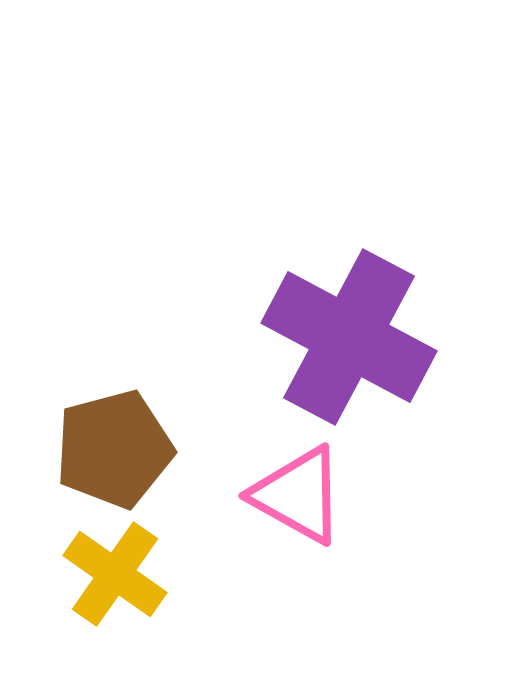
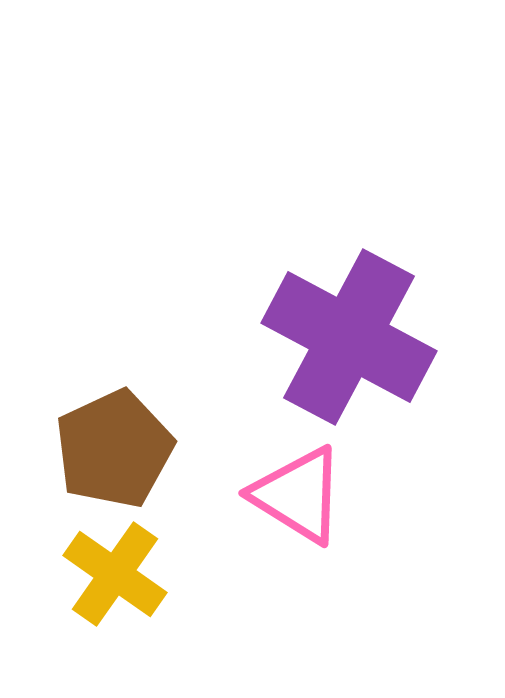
brown pentagon: rotated 10 degrees counterclockwise
pink triangle: rotated 3 degrees clockwise
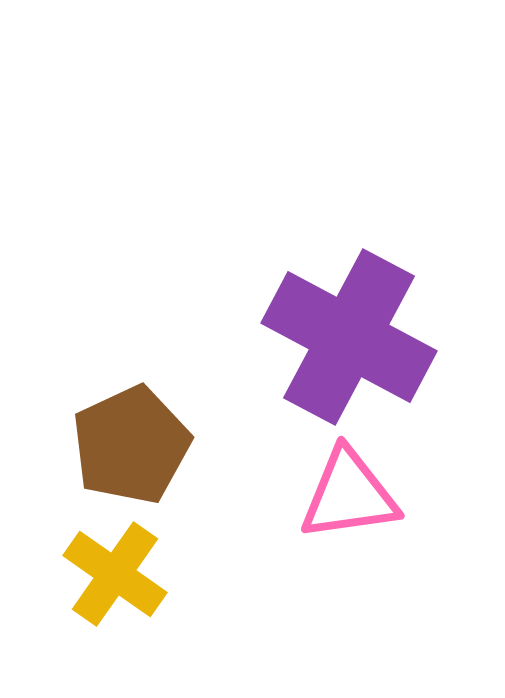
brown pentagon: moved 17 px right, 4 px up
pink triangle: moved 51 px right; rotated 40 degrees counterclockwise
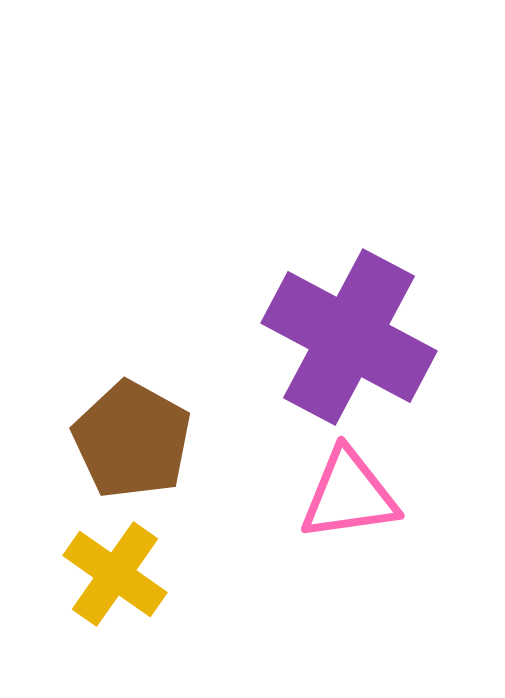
brown pentagon: moved 1 px right, 5 px up; rotated 18 degrees counterclockwise
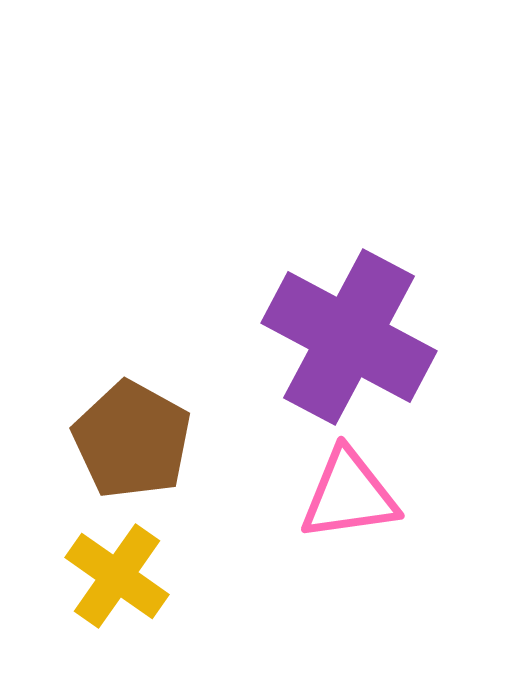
yellow cross: moved 2 px right, 2 px down
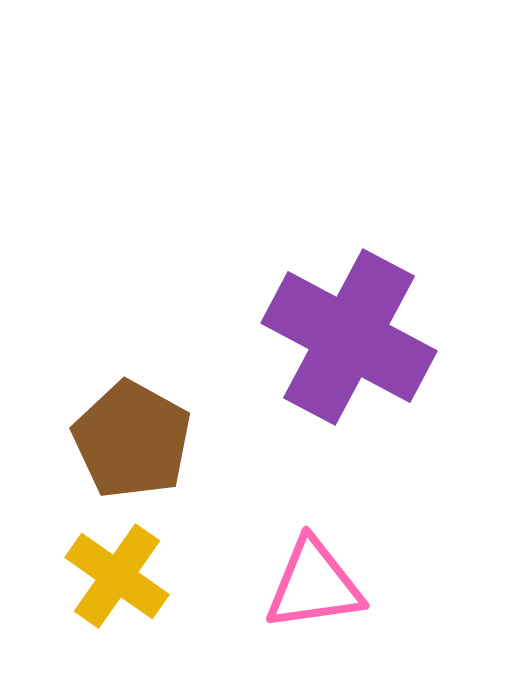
pink triangle: moved 35 px left, 90 px down
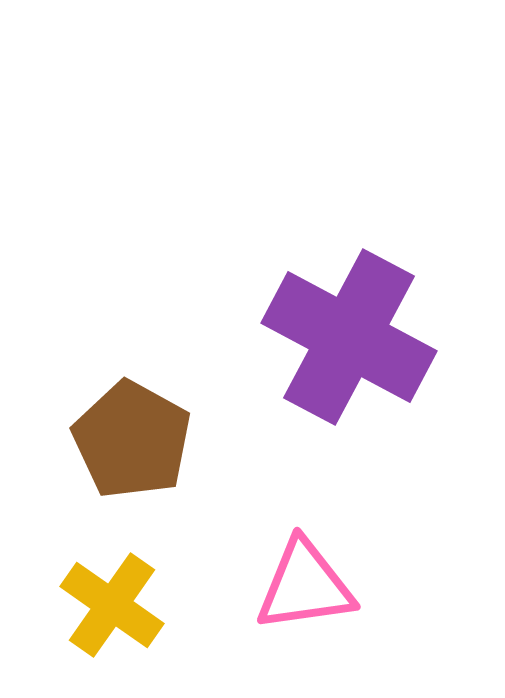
yellow cross: moved 5 px left, 29 px down
pink triangle: moved 9 px left, 1 px down
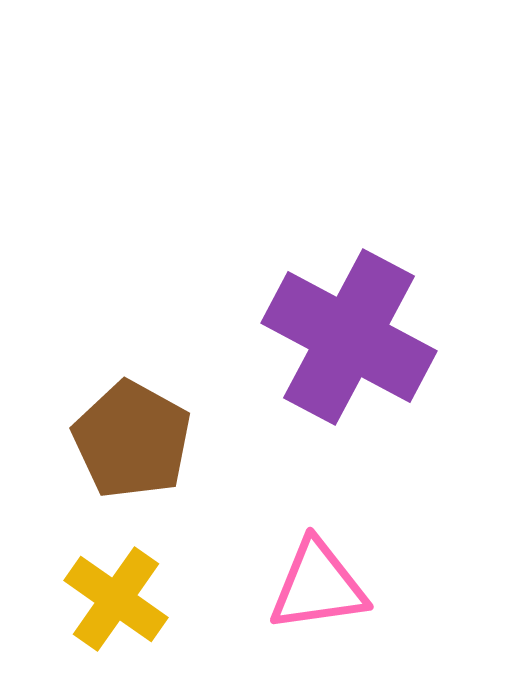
pink triangle: moved 13 px right
yellow cross: moved 4 px right, 6 px up
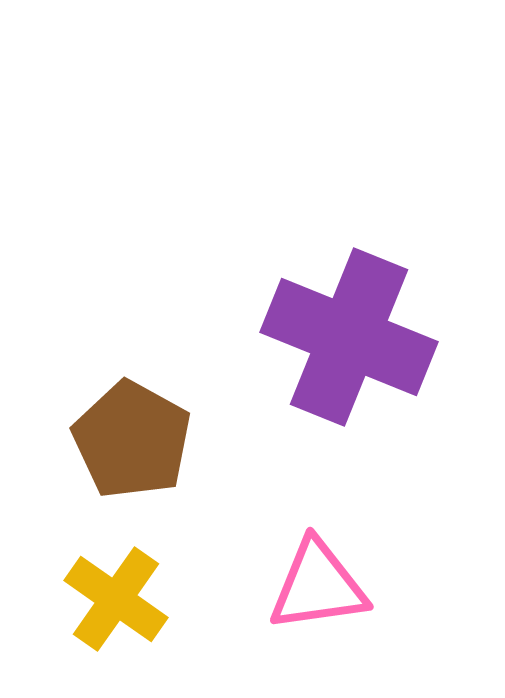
purple cross: rotated 6 degrees counterclockwise
